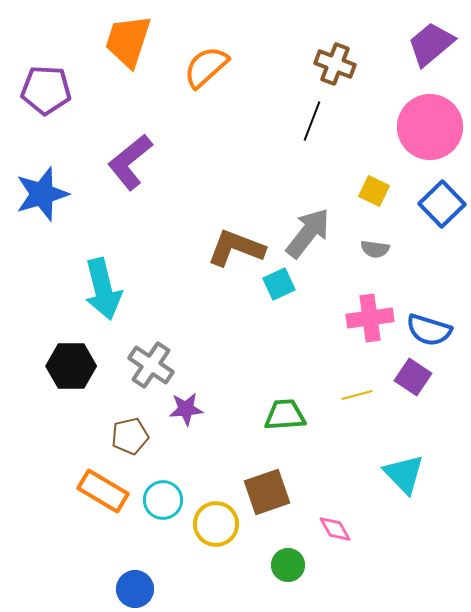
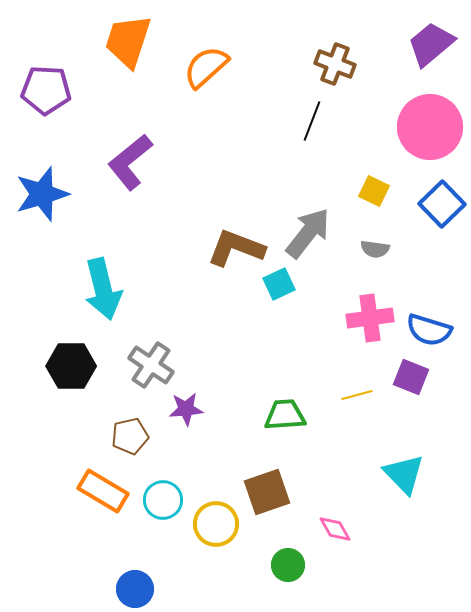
purple square: moved 2 px left; rotated 12 degrees counterclockwise
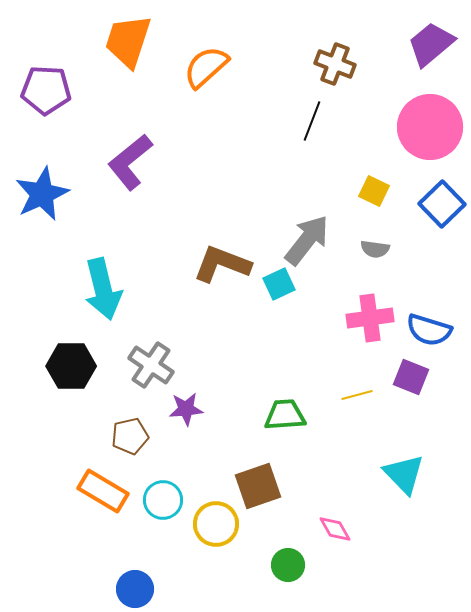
blue star: rotated 8 degrees counterclockwise
gray arrow: moved 1 px left, 7 px down
brown L-shape: moved 14 px left, 16 px down
brown square: moved 9 px left, 6 px up
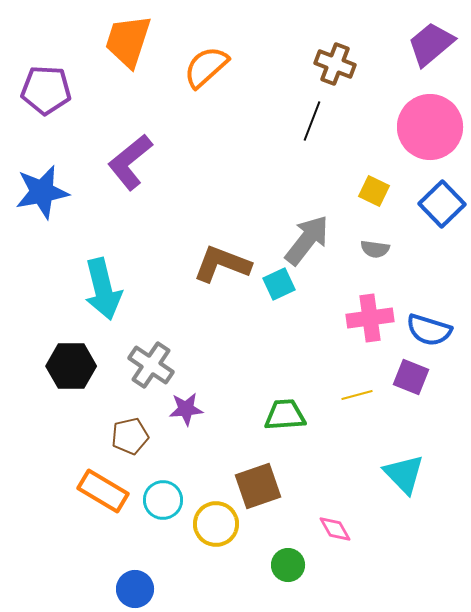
blue star: moved 2 px up; rotated 14 degrees clockwise
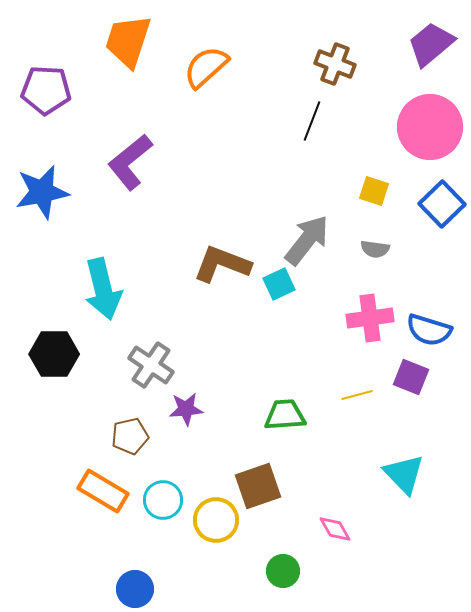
yellow square: rotated 8 degrees counterclockwise
black hexagon: moved 17 px left, 12 px up
yellow circle: moved 4 px up
green circle: moved 5 px left, 6 px down
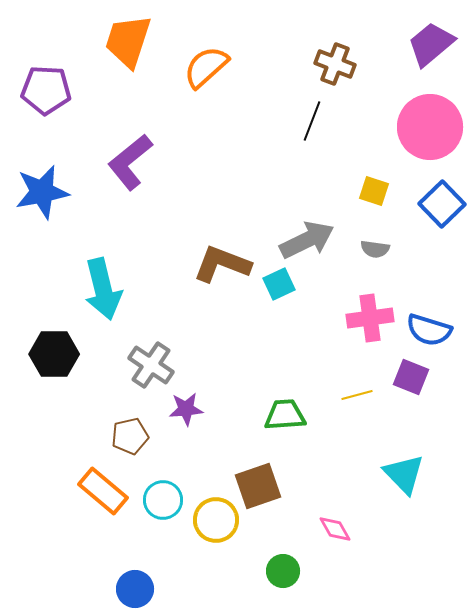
gray arrow: rotated 26 degrees clockwise
orange rectangle: rotated 9 degrees clockwise
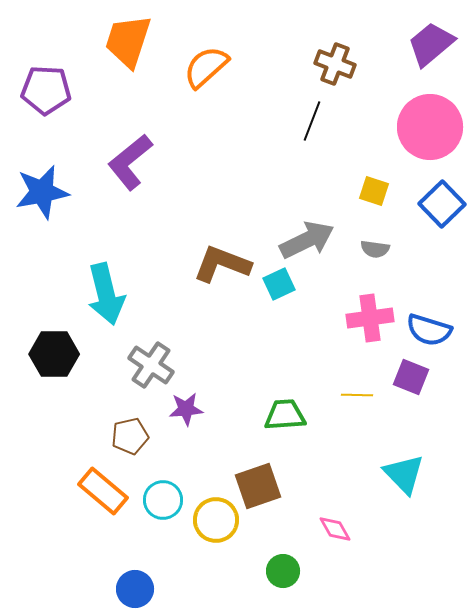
cyan arrow: moved 3 px right, 5 px down
yellow line: rotated 16 degrees clockwise
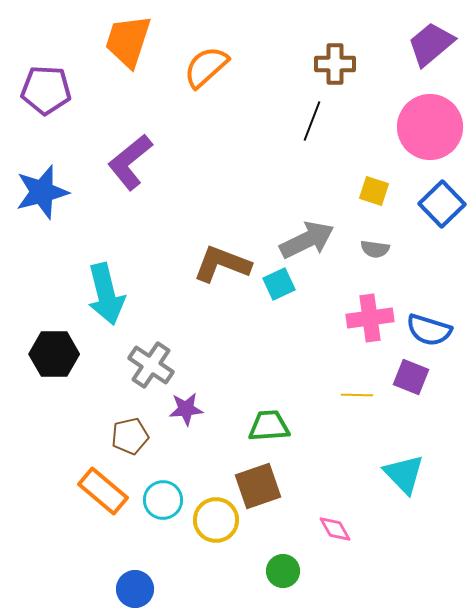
brown cross: rotated 21 degrees counterclockwise
blue star: rotated 4 degrees counterclockwise
green trapezoid: moved 16 px left, 11 px down
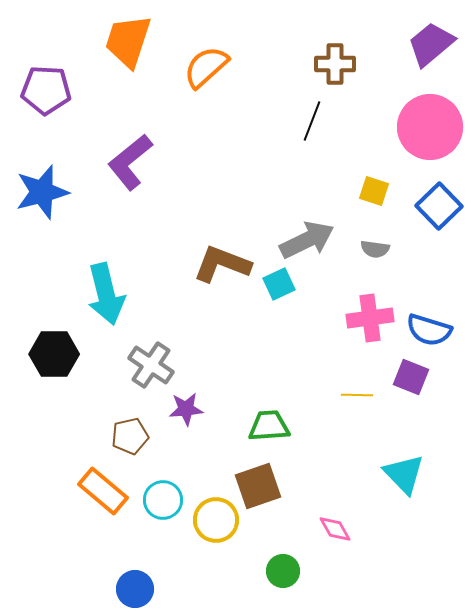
blue square: moved 3 px left, 2 px down
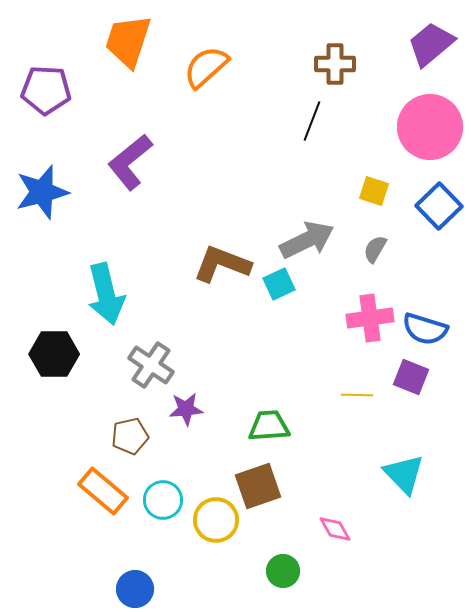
gray semicircle: rotated 112 degrees clockwise
blue semicircle: moved 4 px left, 1 px up
